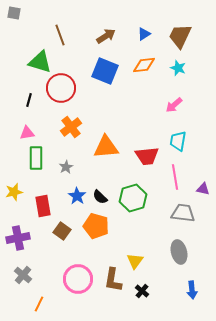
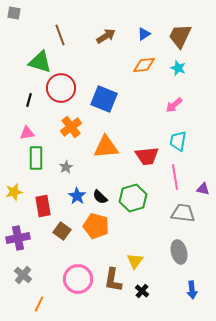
blue square: moved 1 px left, 28 px down
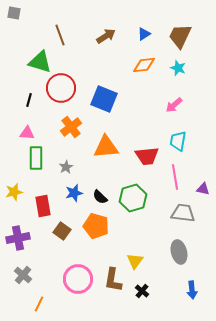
pink triangle: rotated 14 degrees clockwise
blue star: moved 3 px left, 3 px up; rotated 24 degrees clockwise
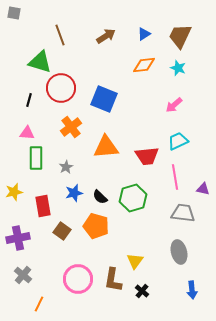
cyan trapezoid: rotated 55 degrees clockwise
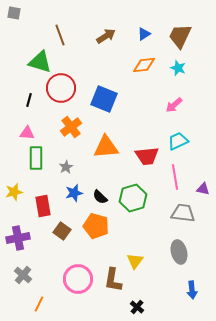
black cross: moved 5 px left, 16 px down
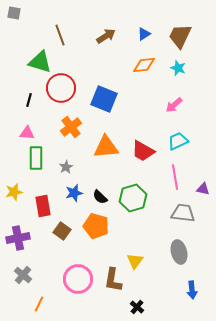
red trapezoid: moved 4 px left, 5 px up; rotated 35 degrees clockwise
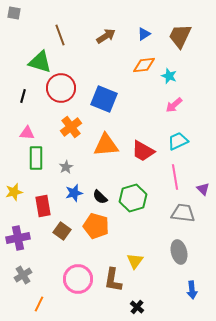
cyan star: moved 9 px left, 8 px down
black line: moved 6 px left, 4 px up
orange triangle: moved 2 px up
purple triangle: rotated 32 degrees clockwise
gray cross: rotated 18 degrees clockwise
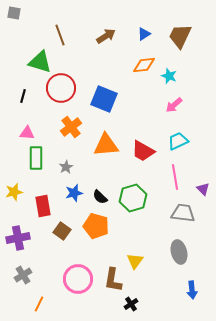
black cross: moved 6 px left, 3 px up; rotated 16 degrees clockwise
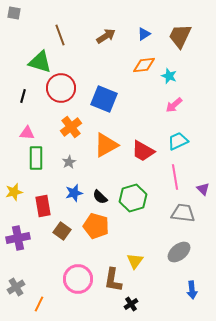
orange triangle: rotated 24 degrees counterclockwise
gray star: moved 3 px right, 5 px up
gray ellipse: rotated 65 degrees clockwise
gray cross: moved 7 px left, 12 px down
